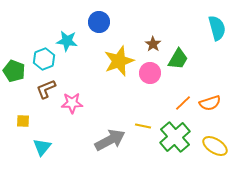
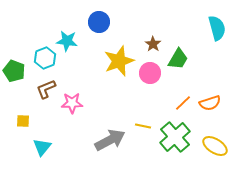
cyan hexagon: moved 1 px right, 1 px up
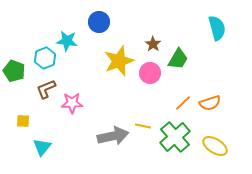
gray arrow: moved 3 px right, 4 px up; rotated 16 degrees clockwise
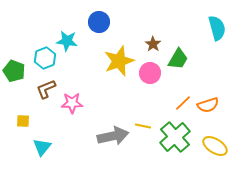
orange semicircle: moved 2 px left, 2 px down
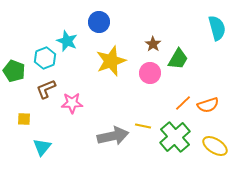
cyan star: rotated 15 degrees clockwise
yellow star: moved 8 px left
yellow square: moved 1 px right, 2 px up
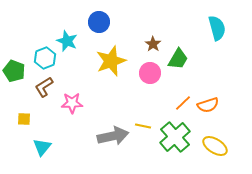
brown L-shape: moved 2 px left, 2 px up; rotated 10 degrees counterclockwise
